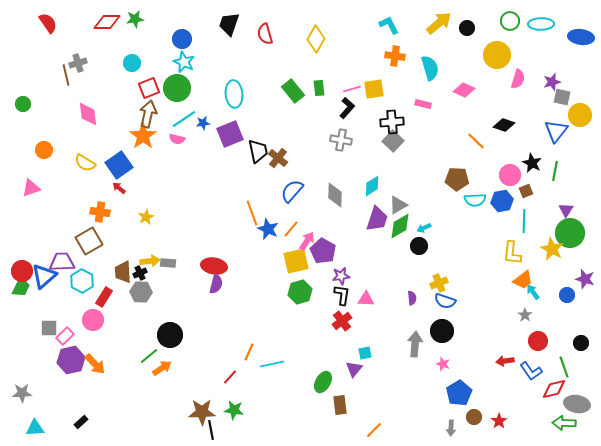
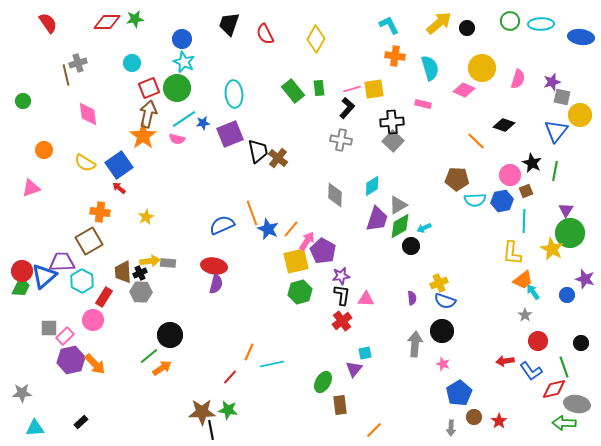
red semicircle at (265, 34): rotated 10 degrees counterclockwise
yellow circle at (497, 55): moved 15 px left, 13 px down
green circle at (23, 104): moved 3 px up
blue semicircle at (292, 191): moved 70 px left, 34 px down; rotated 25 degrees clockwise
black circle at (419, 246): moved 8 px left
green star at (234, 410): moved 6 px left
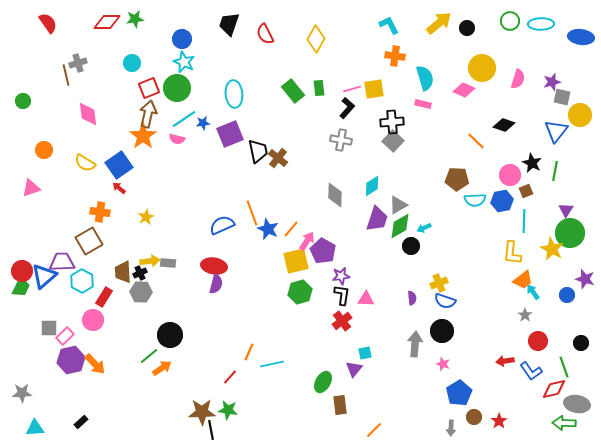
cyan semicircle at (430, 68): moved 5 px left, 10 px down
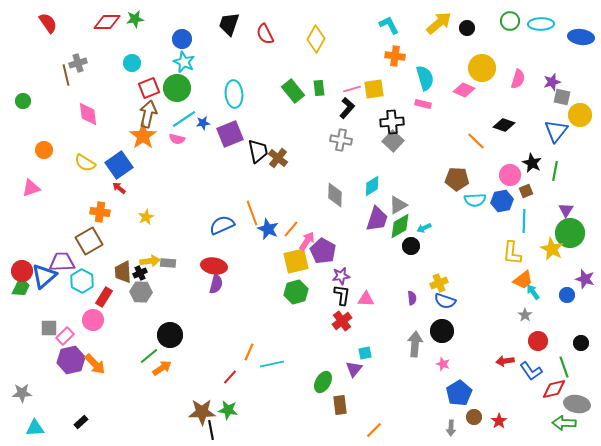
green hexagon at (300, 292): moved 4 px left
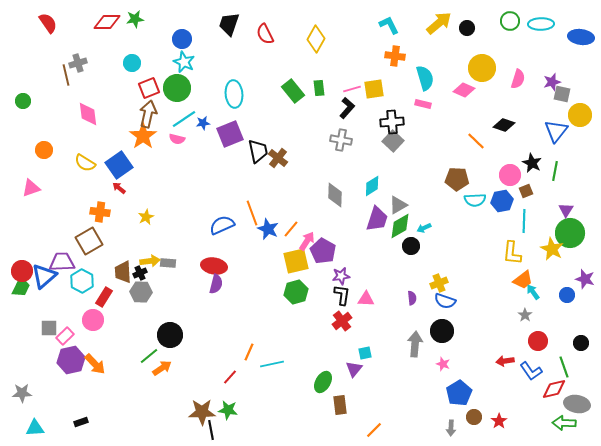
gray square at (562, 97): moved 3 px up
black rectangle at (81, 422): rotated 24 degrees clockwise
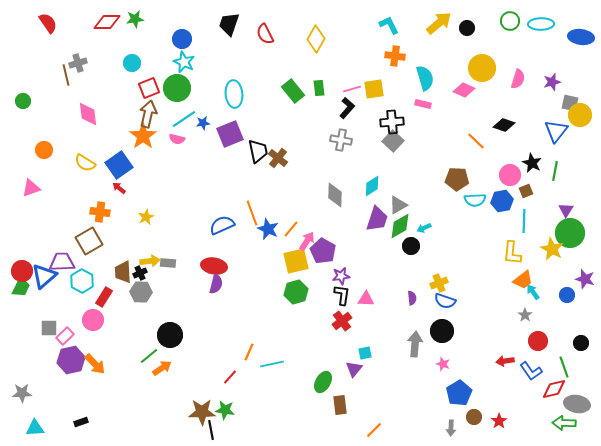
gray square at (562, 94): moved 8 px right, 9 px down
green star at (228, 410): moved 3 px left
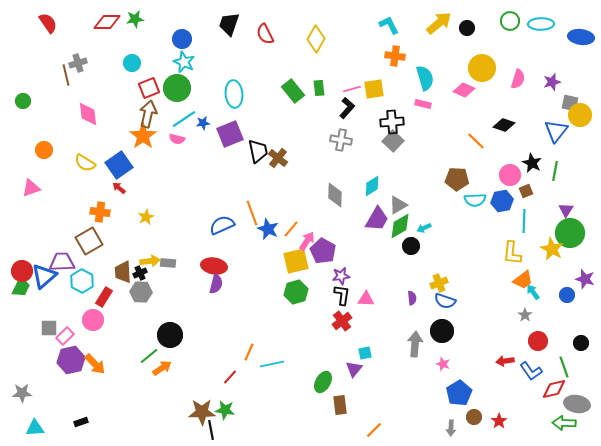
purple trapezoid at (377, 219): rotated 12 degrees clockwise
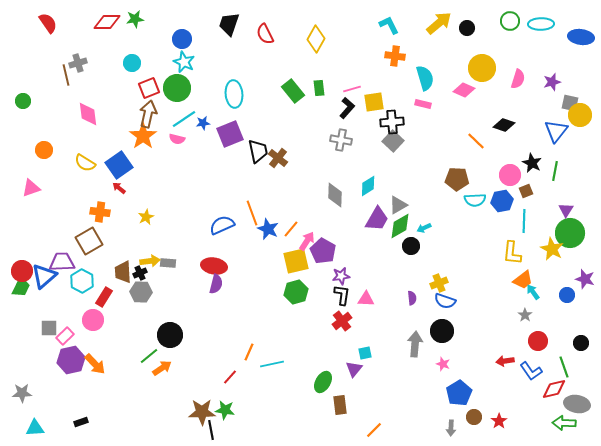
yellow square at (374, 89): moved 13 px down
cyan diamond at (372, 186): moved 4 px left
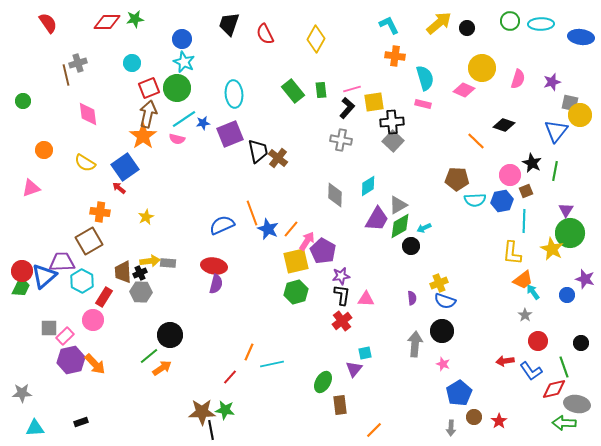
green rectangle at (319, 88): moved 2 px right, 2 px down
blue square at (119, 165): moved 6 px right, 2 px down
